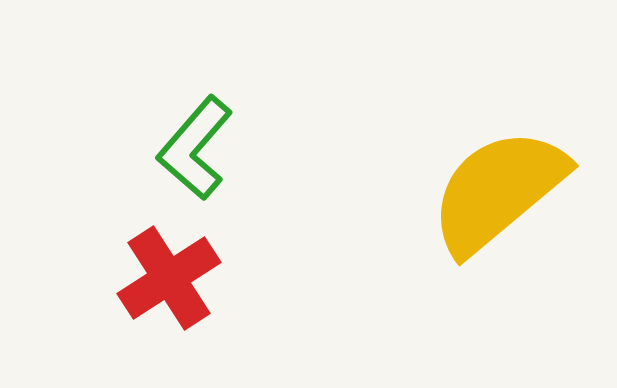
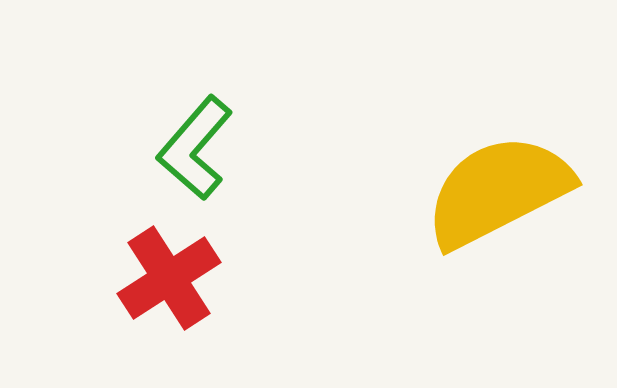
yellow semicircle: rotated 13 degrees clockwise
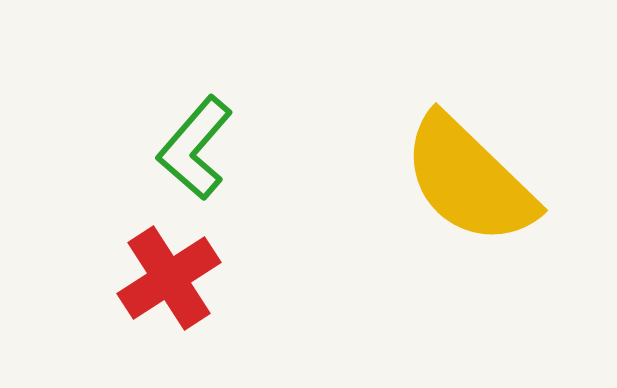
yellow semicircle: moved 29 px left, 11 px up; rotated 109 degrees counterclockwise
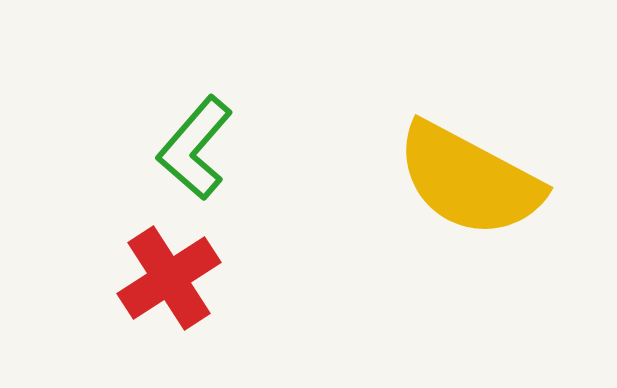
yellow semicircle: rotated 16 degrees counterclockwise
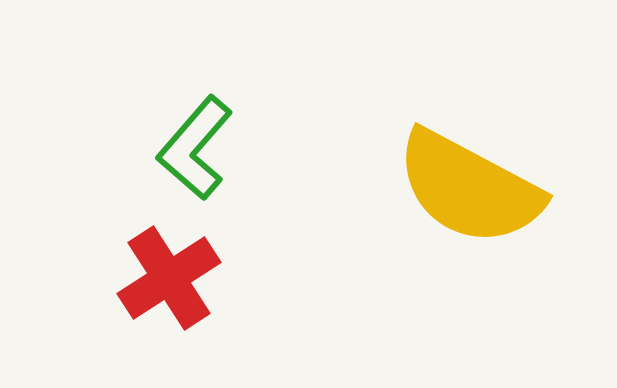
yellow semicircle: moved 8 px down
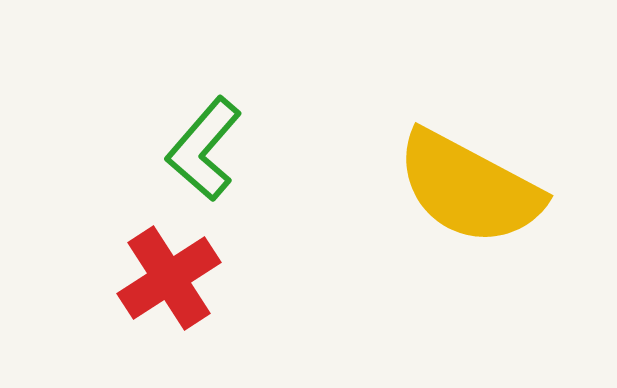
green L-shape: moved 9 px right, 1 px down
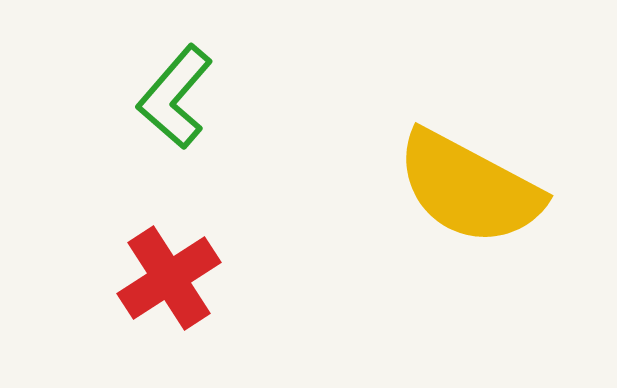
green L-shape: moved 29 px left, 52 px up
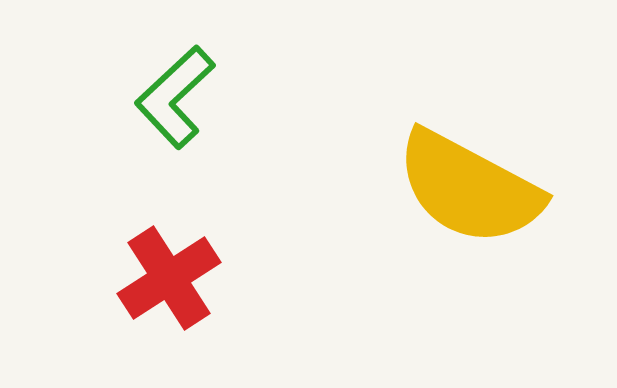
green L-shape: rotated 6 degrees clockwise
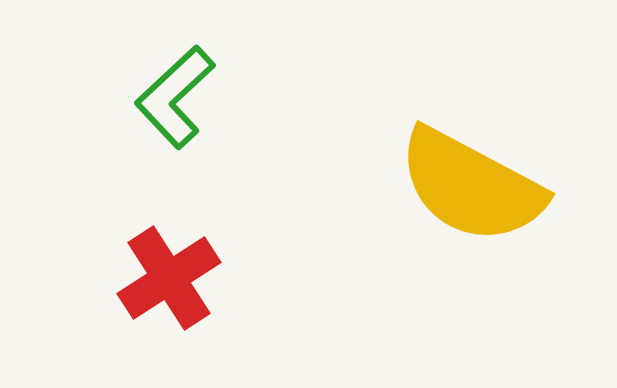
yellow semicircle: moved 2 px right, 2 px up
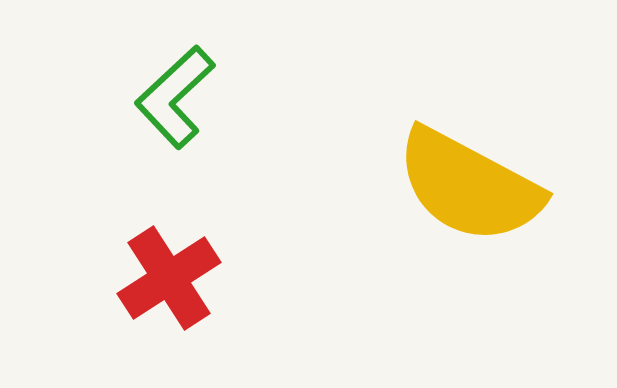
yellow semicircle: moved 2 px left
